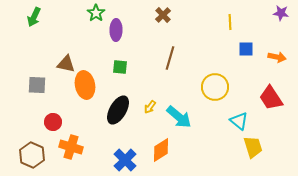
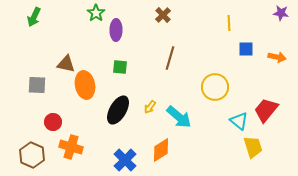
yellow line: moved 1 px left, 1 px down
red trapezoid: moved 5 px left, 12 px down; rotated 72 degrees clockwise
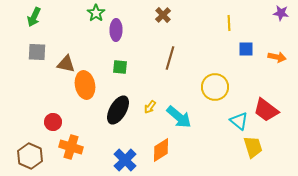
gray square: moved 33 px up
red trapezoid: rotated 92 degrees counterclockwise
brown hexagon: moved 2 px left, 1 px down
